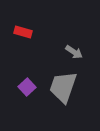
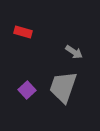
purple square: moved 3 px down
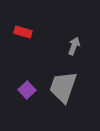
gray arrow: moved 6 px up; rotated 102 degrees counterclockwise
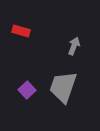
red rectangle: moved 2 px left, 1 px up
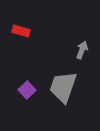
gray arrow: moved 8 px right, 4 px down
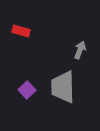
gray arrow: moved 2 px left
gray trapezoid: rotated 20 degrees counterclockwise
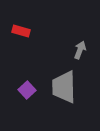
gray trapezoid: moved 1 px right
